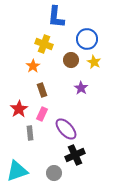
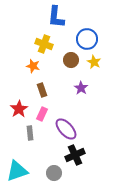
orange star: rotated 24 degrees counterclockwise
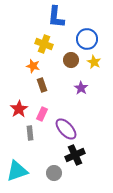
brown rectangle: moved 5 px up
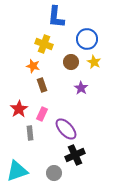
brown circle: moved 2 px down
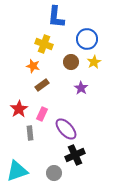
yellow star: rotated 16 degrees clockwise
brown rectangle: rotated 72 degrees clockwise
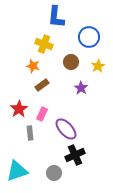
blue circle: moved 2 px right, 2 px up
yellow star: moved 4 px right, 4 px down
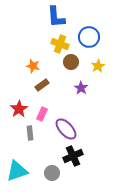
blue L-shape: rotated 10 degrees counterclockwise
yellow cross: moved 16 px right
black cross: moved 2 px left, 1 px down
gray circle: moved 2 px left
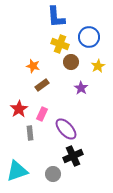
gray circle: moved 1 px right, 1 px down
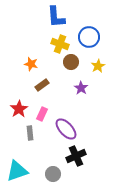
orange star: moved 2 px left, 2 px up
black cross: moved 3 px right
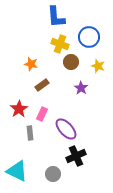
yellow star: rotated 24 degrees counterclockwise
cyan triangle: rotated 45 degrees clockwise
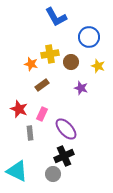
blue L-shape: rotated 25 degrees counterclockwise
yellow cross: moved 10 px left, 10 px down; rotated 30 degrees counterclockwise
purple star: rotated 16 degrees counterclockwise
red star: rotated 18 degrees counterclockwise
black cross: moved 12 px left
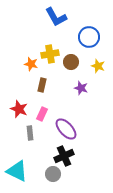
brown rectangle: rotated 40 degrees counterclockwise
